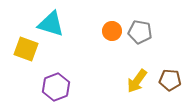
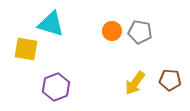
yellow square: rotated 10 degrees counterclockwise
yellow arrow: moved 2 px left, 2 px down
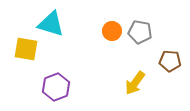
brown pentagon: moved 19 px up
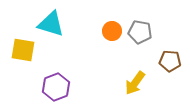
yellow square: moved 3 px left, 1 px down
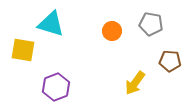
gray pentagon: moved 11 px right, 8 px up
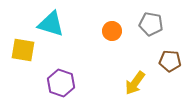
purple hexagon: moved 5 px right, 4 px up; rotated 20 degrees counterclockwise
